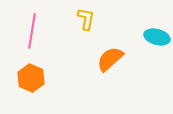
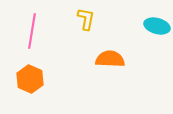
cyan ellipse: moved 11 px up
orange semicircle: rotated 44 degrees clockwise
orange hexagon: moved 1 px left, 1 px down
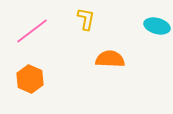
pink line: rotated 44 degrees clockwise
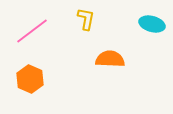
cyan ellipse: moved 5 px left, 2 px up
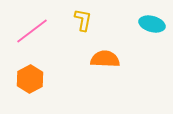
yellow L-shape: moved 3 px left, 1 px down
orange semicircle: moved 5 px left
orange hexagon: rotated 8 degrees clockwise
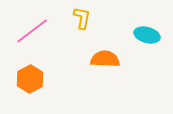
yellow L-shape: moved 1 px left, 2 px up
cyan ellipse: moved 5 px left, 11 px down
